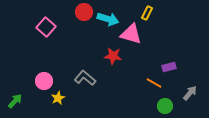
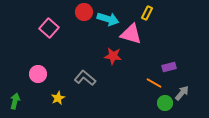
pink square: moved 3 px right, 1 px down
pink circle: moved 6 px left, 7 px up
gray arrow: moved 8 px left
green arrow: rotated 28 degrees counterclockwise
green circle: moved 3 px up
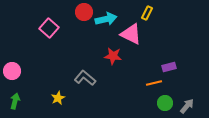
cyan arrow: moved 2 px left; rotated 30 degrees counterclockwise
pink triangle: rotated 10 degrees clockwise
pink circle: moved 26 px left, 3 px up
orange line: rotated 42 degrees counterclockwise
gray arrow: moved 5 px right, 13 px down
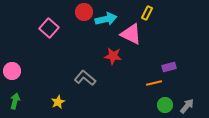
yellow star: moved 4 px down
green circle: moved 2 px down
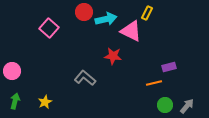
pink triangle: moved 3 px up
yellow star: moved 13 px left
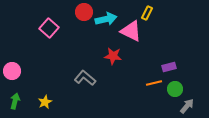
green circle: moved 10 px right, 16 px up
